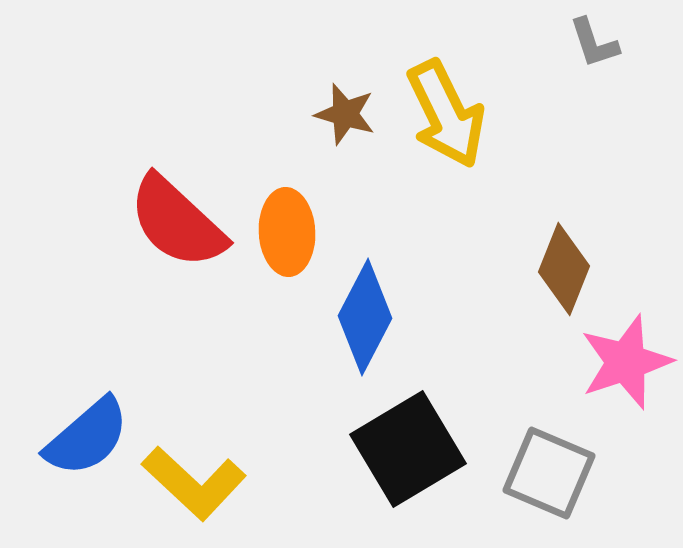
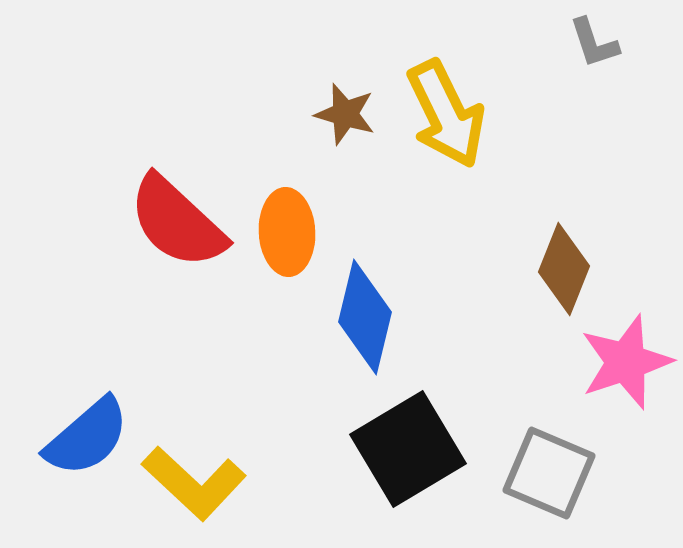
blue diamond: rotated 14 degrees counterclockwise
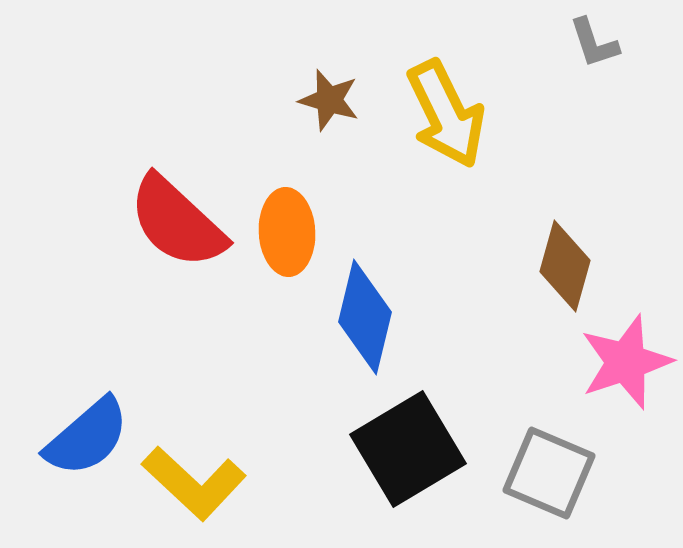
brown star: moved 16 px left, 14 px up
brown diamond: moved 1 px right, 3 px up; rotated 6 degrees counterclockwise
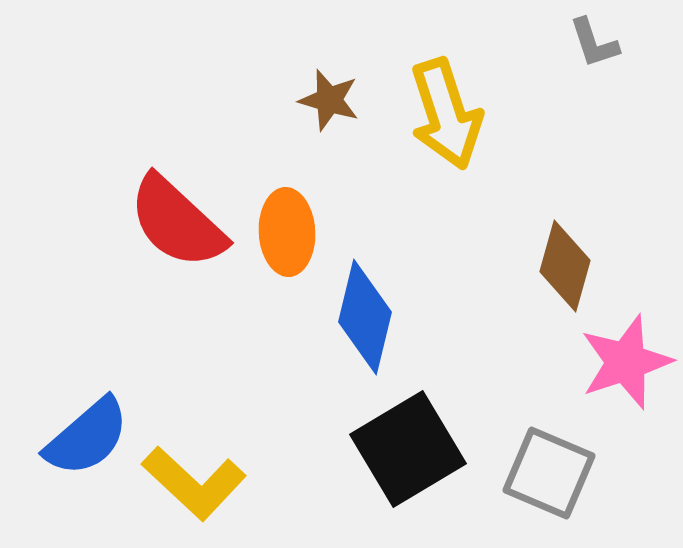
yellow arrow: rotated 8 degrees clockwise
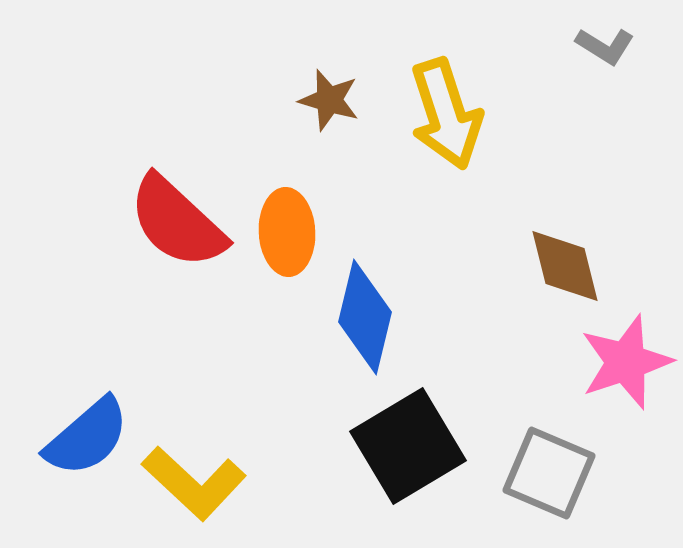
gray L-shape: moved 11 px right, 3 px down; rotated 40 degrees counterclockwise
brown diamond: rotated 30 degrees counterclockwise
black square: moved 3 px up
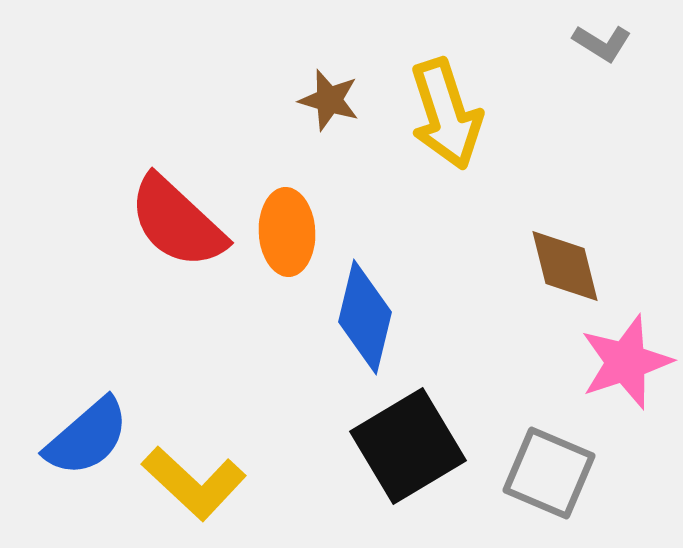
gray L-shape: moved 3 px left, 3 px up
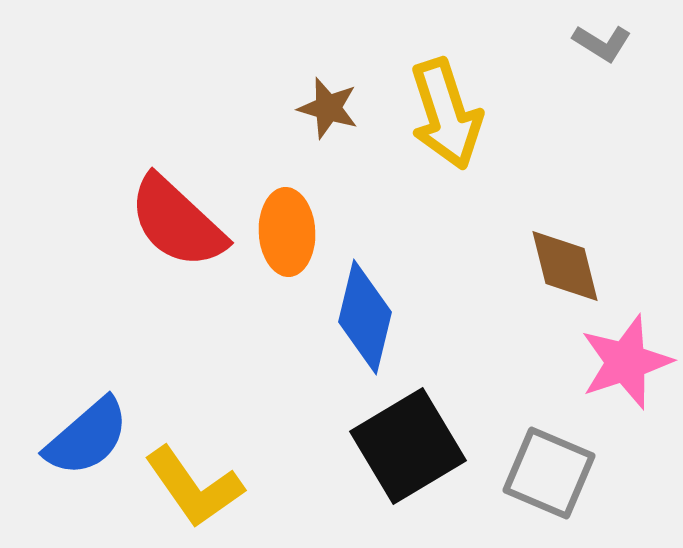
brown star: moved 1 px left, 8 px down
yellow L-shape: moved 4 px down; rotated 12 degrees clockwise
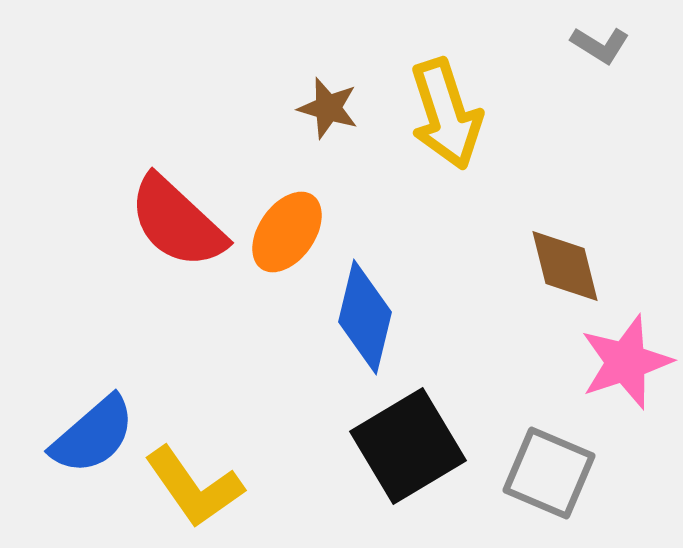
gray L-shape: moved 2 px left, 2 px down
orange ellipse: rotated 38 degrees clockwise
blue semicircle: moved 6 px right, 2 px up
